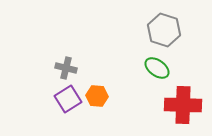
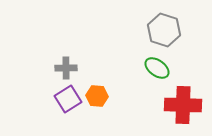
gray cross: rotated 15 degrees counterclockwise
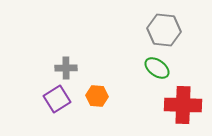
gray hexagon: rotated 12 degrees counterclockwise
purple square: moved 11 px left
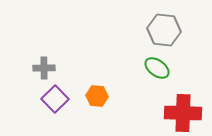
gray cross: moved 22 px left
purple square: moved 2 px left; rotated 12 degrees counterclockwise
red cross: moved 8 px down
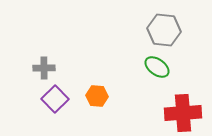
green ellipse: moved 1 px up
red cross: rotated 6 degrees counterclockwise
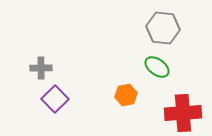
gray hexagon: moved 1 px left, 2 px up
gray cross: moved 3 px left
orange hexagon: moved 29 px right, 1 px up; rotated 15 degrees counterclockwise
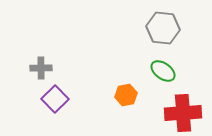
green ellipse: moved 6 px right, 4 px down
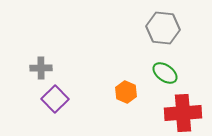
green ellipse: moved 2 px right, 2 px down
orange hexagon: moved 3 px up; rotated 25 degrees counterclockwise
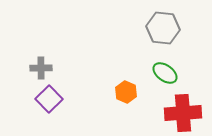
purple square: moved 6 px left
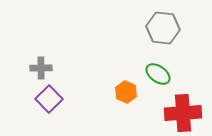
green ellipse: moved 7 px left, 1 px down
